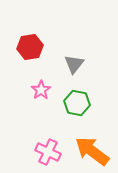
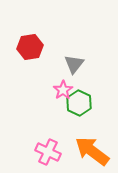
pink star: moved 22 px right
green hexagon: moved 2 px right; rotated 15 degrees clockwise
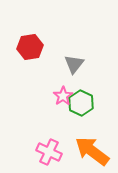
pink star: moved 6 px down
green hexagon: moved 2 px right
pink cross: moved 1 px right
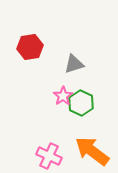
gray triangle: rotated 35 degrees clockwise
pink cross: moved 4 px down
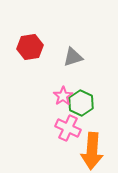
gray triangle: moved 1 px left, 7 px up
orange arrow: rotated 123 degrees counterclockwise
pink cross: moved 19 px right, 28 px up
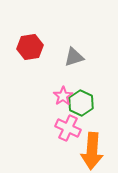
gray triangle: moved 1 px right
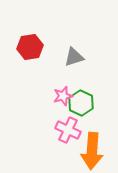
pink star: rotated 18 degrees clockwise
pink cross: moved 2 px down
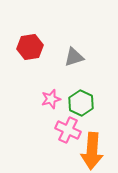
pink star: moved 12 px left, 3 px down
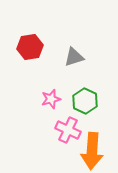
green hexagon: moved 4 px right, 2 px up
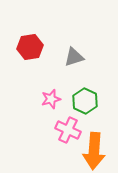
orange arrow: moved 2 px right
